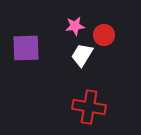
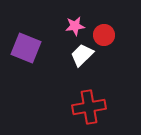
purple square: rotated 24 degrees clockwise
white trapezoid: rotated 15 degrees clockwise
red cross: rotated 20 degrees counterclockwise
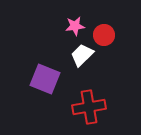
purple square: moved 19 px right, 31 px down
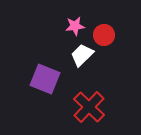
red cross: rotated 36 degrees counterclockwise
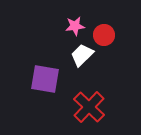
purple square: rotated 12 degrees counterclockwise
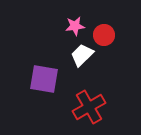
purple square: moved 1 px left
red cross: rotated 16 degrees clockwise
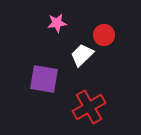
pink star: moved 18 px left, 3 px up
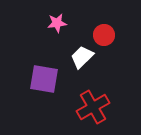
white trapezoid: moved 2 px down
red cross: moved 4 px right
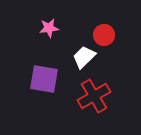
pink star: moved 8 px left, 5 px down
white trapezoid: moved 2 px right
red cross: moved 1 px right, 11 px up
